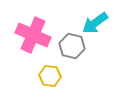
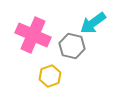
cyan arrow: moved 2 px left
yellow hexagon: rotated 25 degrees counterclockwise
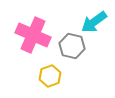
cyan arrow: moved 1 px right, 1 px up
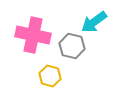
pink cross: rotated 12 degrees counterclockwise
yellow hexagon: rotated 25 degrees counterclockwise
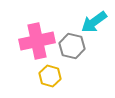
pink cross: moved 4 px right, 6 px down; rotated 24 degrees counterclockwise
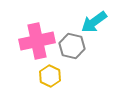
yellow hexagon: rotated 10 degrees clockwise
